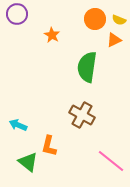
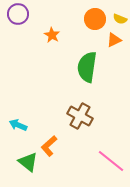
purple circle: moved 1 px right
yellow semicircle: moved 1 px right, 1 px up
brown cross: moved 2 px left, 1 px down
orange L-shape: rotated 35 degrees clockwise
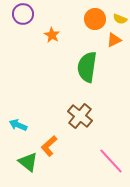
purple circle: moved 5 px right
brown cross: rotated 10 degrees clockwise
pink line: rotated 8 degrees clockwise
